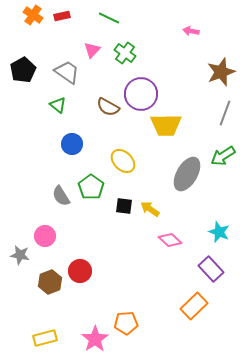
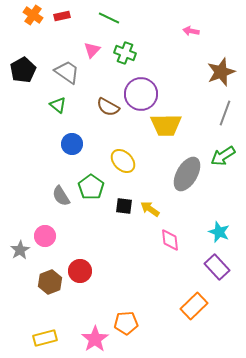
green cross: rotated 15 degrees counterclockwise
pink diamond: rotated 40 degrees clockwise
gray star: moved 5 px up; rotated 30 degrees clockwise
purple rectangle: moved 6 px right, 2 px up
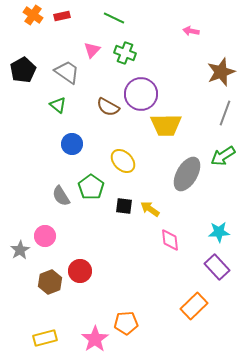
green line: moved 5 px right
cyan star: rotated 25 degrees counterclockwise
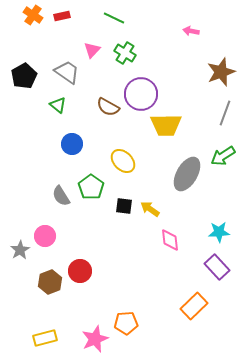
green cross: rotated 10 degrees clockwise
black pentagon: moved 1 px right, 6 px down
pink star: rotated 12 degrees clockwise
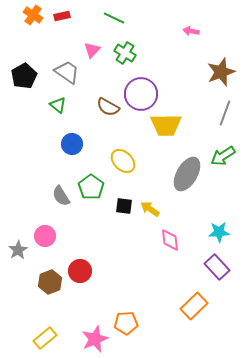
gray star: moved 2 px left
yellow rectangle: rotated 25 degrees counterclockwise
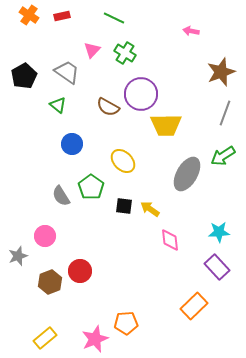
orange cross: moved 4 px left
gray star: moved 6 px down; rotated 12 degrees clockwise
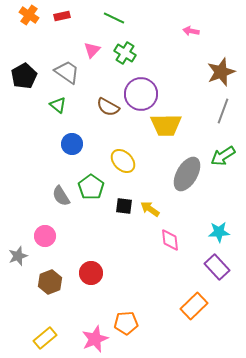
gray line: moved 2 px left, 2 px up
red circle: moved 11 px right, 2 px down
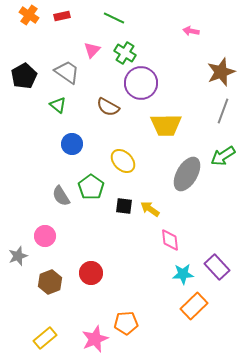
purple circle: moved 11 px up
cyan star: moved 36 px left, 42 px down
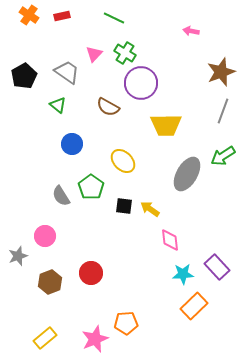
pink triangle: moved 2 px right, 4 px down
